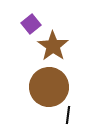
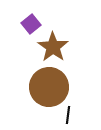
brown star: moved 1 px down
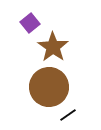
purple square: moved 1 px left, 1 px up
black line: rotated 48 degrees clockwise
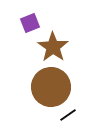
purple square: rotated 18 degrees clockwise
brown circle: moved 2 px right
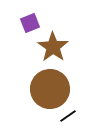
brown circle: moved 1 px left, 2 px down
black line: moved 1 px down
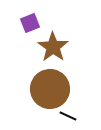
black line: rotated 60 degrees clockwise
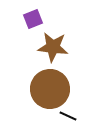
purple square: moved 3 px right, 4 px up
brown star: rotated 28 degrees counterclockwise
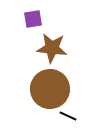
purple square: rotated 12 degrees clockwise
brown star: moved 1 px left, 1 px down
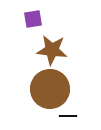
brown star: moved 2 px down
black line: rotated 24 degrees counterclockwise
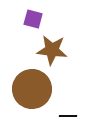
purple square: rotated 24 degrees clockwise
brown circle: moved 18 px left
